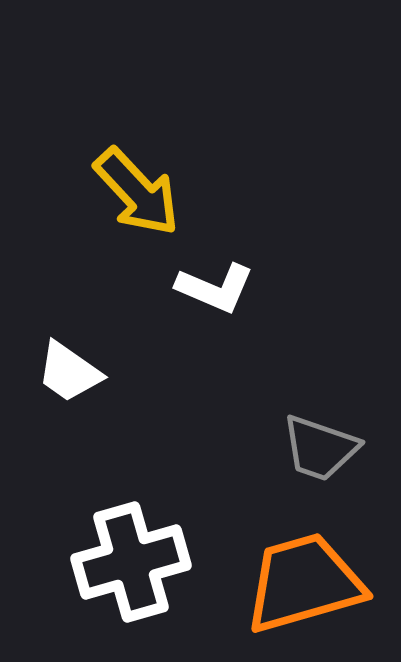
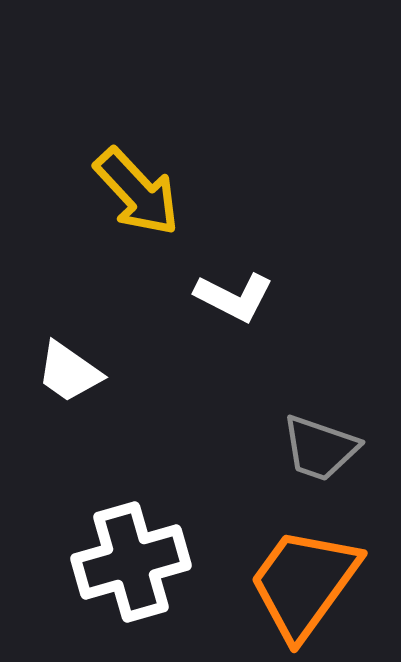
white L-shape: moved 19 px right, 9 px down; rotated 4 degrees clockwise
orange trapezoid: rotated 38 degrees counterclockwise
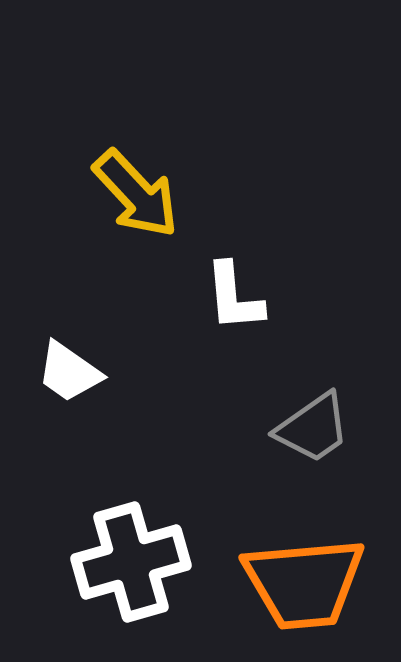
yellow arrow: moved 1 px left, 2 px down
white L-shape: rotated 58 degrees clockwise
gray trapezoid: moved 7 px left, 20 px up; rotated 54 degrees counterclockwise
orange trapezoid: rotated 131 degrees counterclockwise
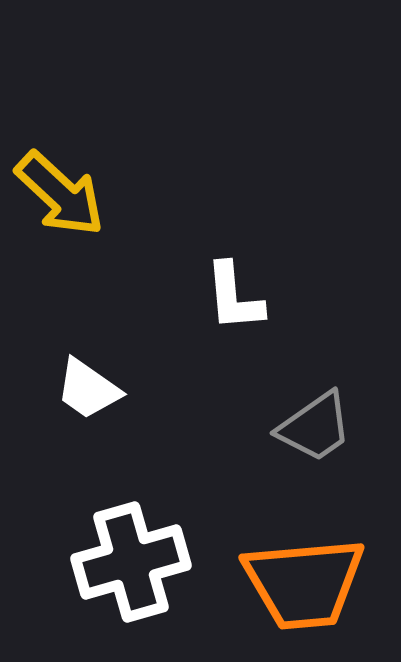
yellow arrow: moved 76 px left; rotated 4 degrees counterclockwise
white trapezoid: moved 19 px right, 17 px down
gray trapezoid: moved 2 px right, 1 px up
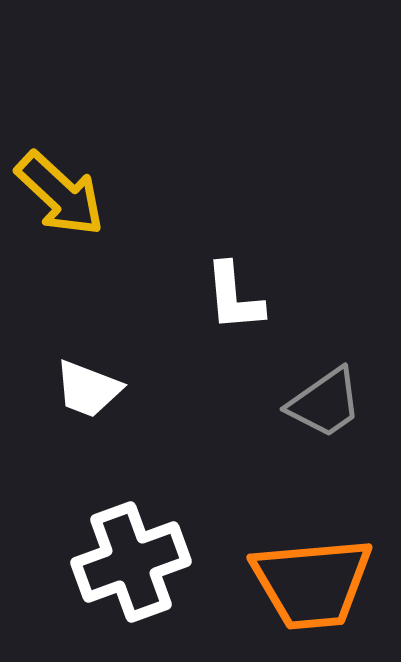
white trapezoid: rotated 14 degrees counterclockwise
gray trapezoid: moved 10 px right, 24 px up
white cross: rotated 4 degrees counterclockwise
orange trapezoid: moved 8 px right
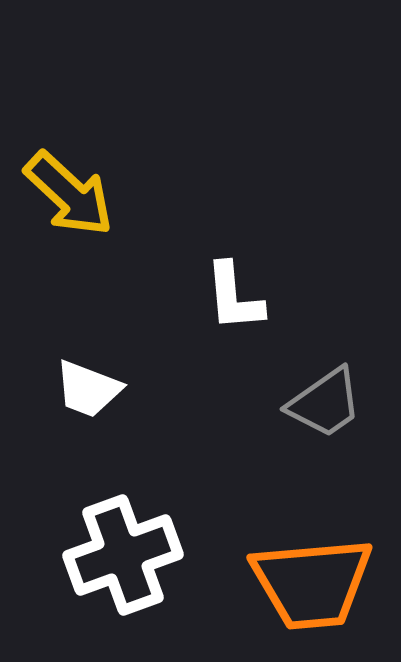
yellow arrow: moved 9 px right
white cross: moved 8 px left, 7 px up
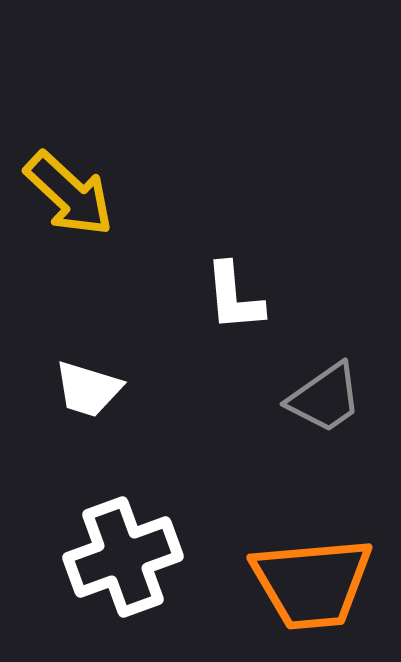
white trapezoid: rotated 4 degrees counterclockwise
gray trapezoid: moved 5 px up
white cross: moved 2 px down
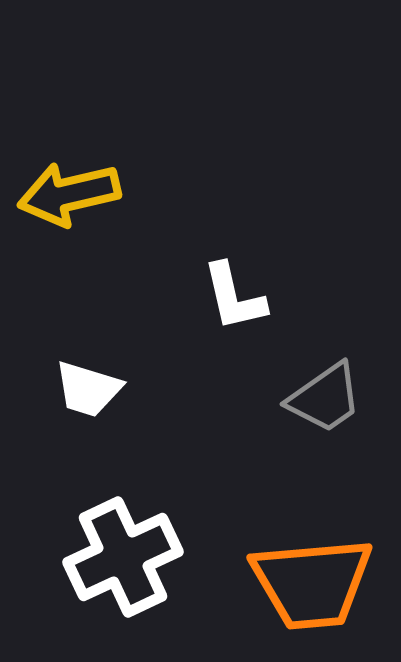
yellow arrow: rotated 124 degrees clockwise
white L-shape: rotated 8 degrees counterclockwise
white cross: rotated 5 degrees counterclockwise
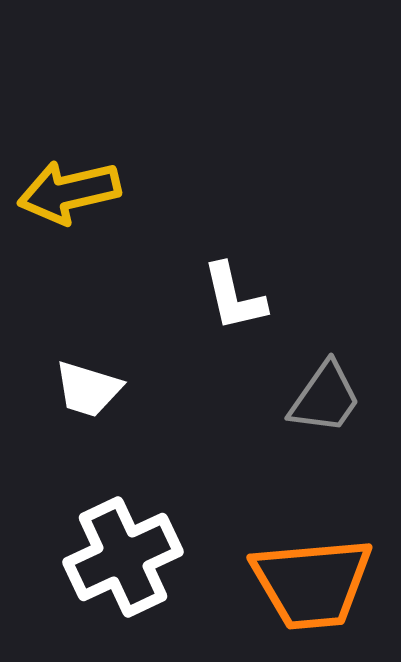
yellow arrow: moved 2 px up
gray trapezoid: rotated 20 degrees counterclockwise
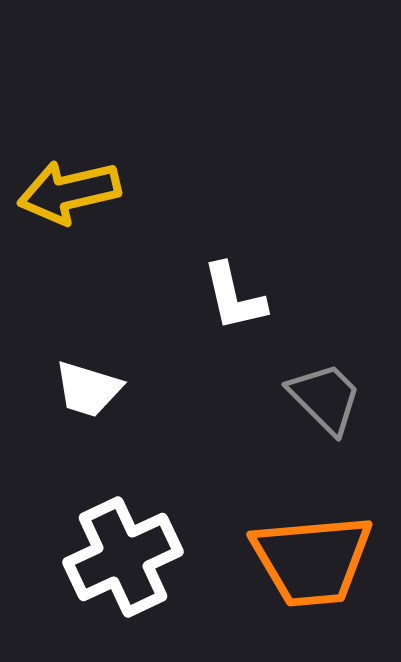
gray trapezoid: rotated 80 degrees counterclockwise
orange trapezoid: moved 23 px up
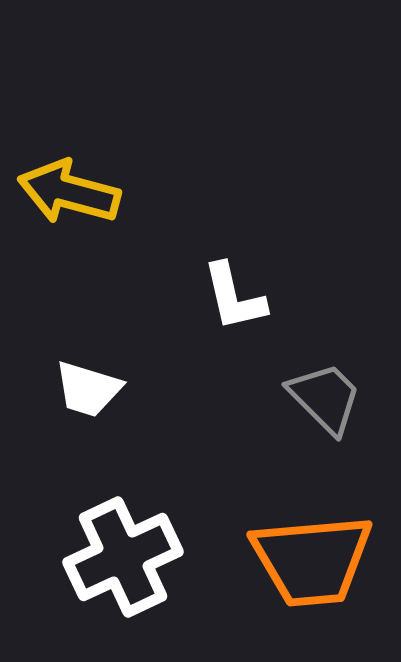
yellow arrow: rotated 28 degrees clockwise
